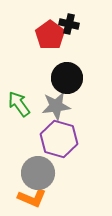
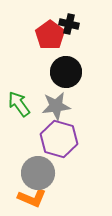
black circle: moved 1 px left, 6 px up
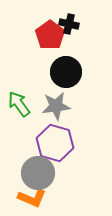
purple hexagon: moved 4 px left, 4 px down
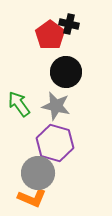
gray star: rotated 20 degrees clockwise
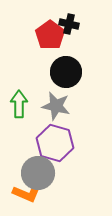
green arrow: rotated 36 degrees clockwise
orange L-shape: moved 5 px left, 5 px up
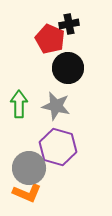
black cross: rotated 24 degrees counterclockwise
red pentagon: moved 4 px down; rotated 12 degrees counterclockwise
black circle: moved 2 px right, 4 px up
purple hexagon: moved 3 px right, 4 px down
gray circle: moved 9 px left, 5 px up
